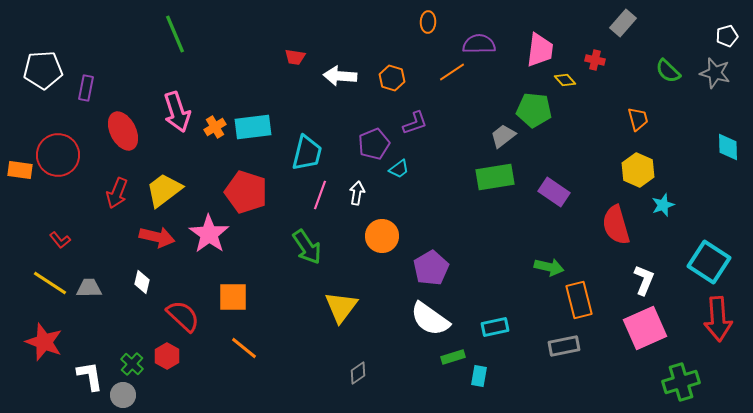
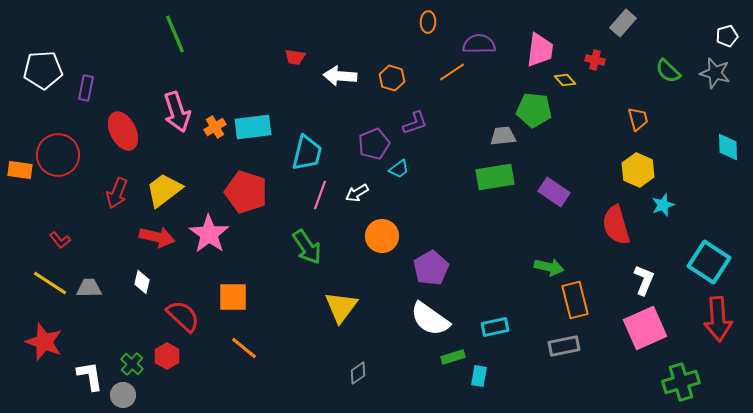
gray trapezoid at (503, 136): rotated 32 degrees clockwise
white arrow at (357, 193): rotated 130 degrees counterclockwise
orange rectangle at (579, 300): moved 4 px left
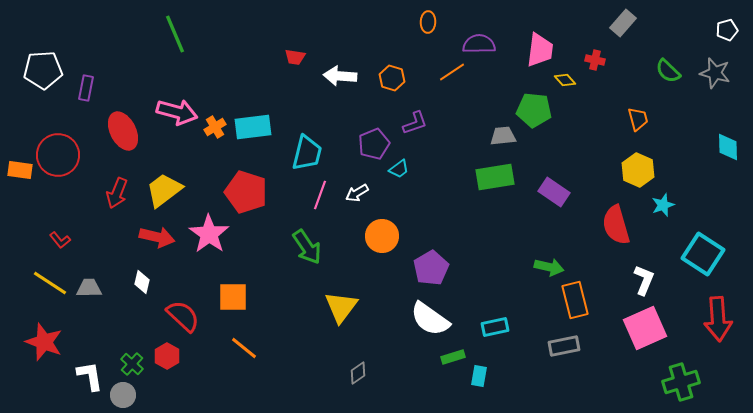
white pentagon at (727, 36): moved 6 px up
pink arrow at (177, 112): rotated 57 degrees counterclockwise
cyan square at (709, 262): moved 6 px left, 8 px up
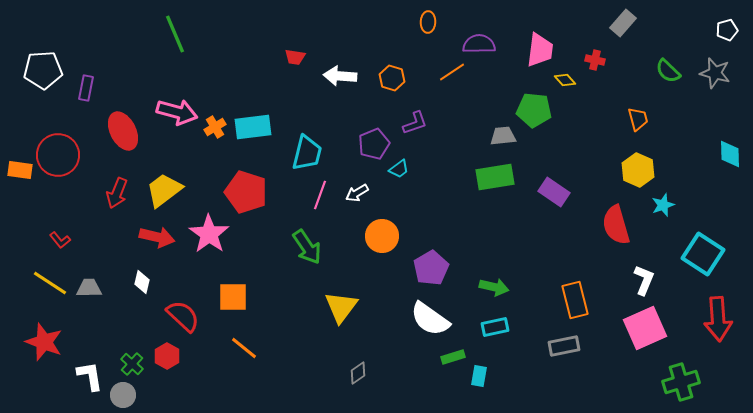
cyan diamond at (728, 147): moved 2 px right, 7 px down
green arrow at (549, 267): moved 55 px left, 20 px down
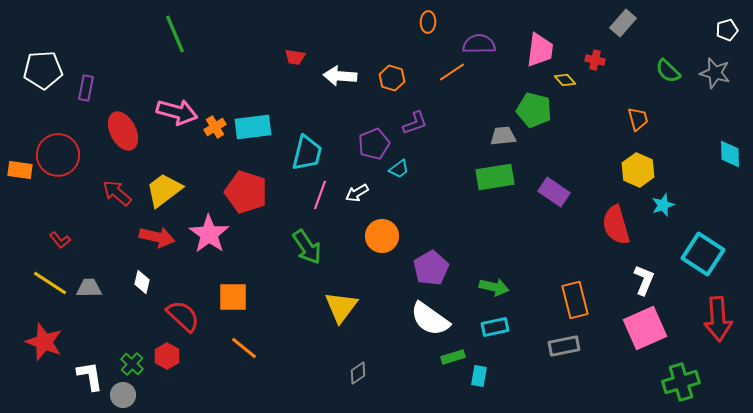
green pentagon at (534, 110): rotated 8 degrees clockwise
red arrow at (117, 193): rotated 108 degrees clockwise
